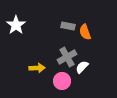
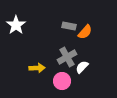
gray rectangle: moved 1 px right
orange semicircle: rotated 119 degrees counterclockwise
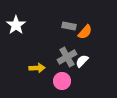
white semicircle: moved 6 px up
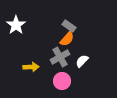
gray rectangle: rotated 24 degrees clockwise
orange semicircle: moved 18 px left, 7 px down
gray cross: moved 7 px left
yellow arrow: moved 6 px left, 1 px up
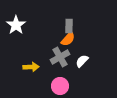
gray rectangle: rotated 56 degrees clockwise
orange semicircle: moved 1 px right
pink circle: moved 2 px left, 5 px down
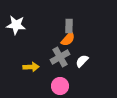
white star: rotated 30 degrees counterclockwise
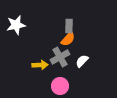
white star: rotated 18 degrees counterclockwise
yellow arrow: moved 9 px right, 2 px up
